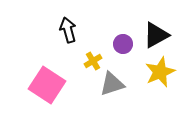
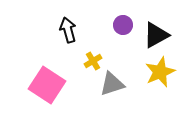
purple circle: moved 19 px up
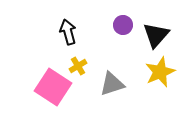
black arrow: moved 2 px down
black triangle: rotated 20 degrees counterclockwise
yellow cross: moved 15 px left, 5 px down
pink square: moved 6 px right, 2 px down
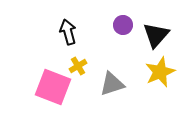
pink square: rotated 12 degrees counterclockwise
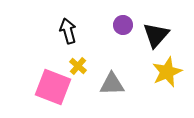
black arrow: moved 1 px up
yellow cross: rotated 18 degrees counterclockwise
yellow star: moved 7 px right
gray triangle: rotated 16 degrees clockwise
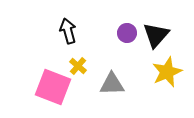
purple circle: moved 4 px right, 8 px down
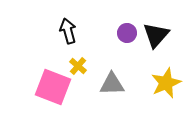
yellow star: moved 1 px left, 11 px down
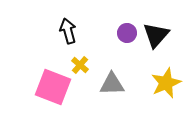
yellow cross: moved 2 px right, 1 px up
